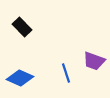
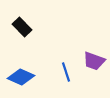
blue line: moved 1 px up
blue diamond: moved 1 px right, 1 px up
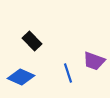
black rectangle: moved 10 px right, 14 px down
blue line: moved 2 px right, 1 px down
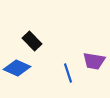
purple trapezoid: rotated 10 degrees counterclockwise
blue diamond: moved 4 px left, 9 px up
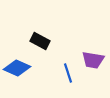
black rectangle: moved 8 px right; rotated 18 degrees counterclockwise
purple trapezoid: moved 1 px left, 1 px up
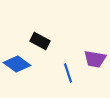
purple trapezoid: moved 2 px right, 1 px up
blue diamond: moved 4 px up; rotated 12 degrees clockwise
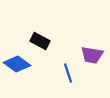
purple trapezoid: moved 3 px left, 4 px up
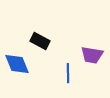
blue diamond: rotated 32 degrees clockwise
blue line: rotated 18 degrees clockwise
